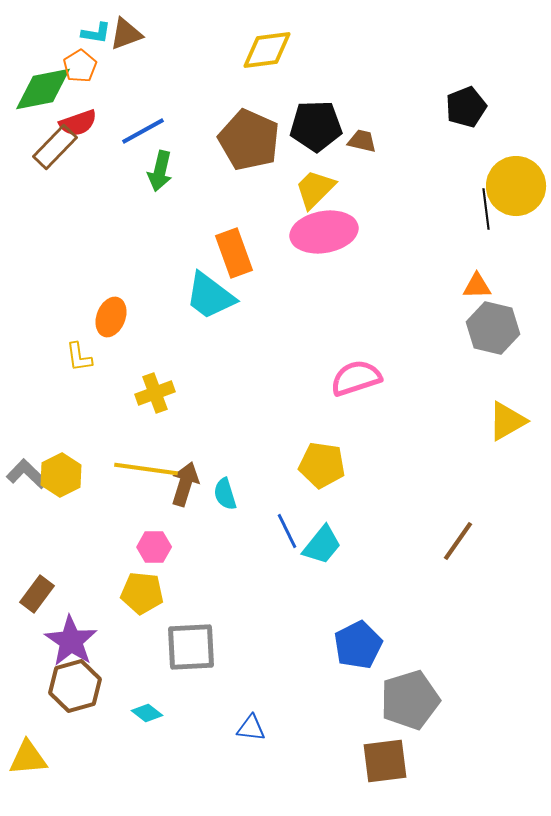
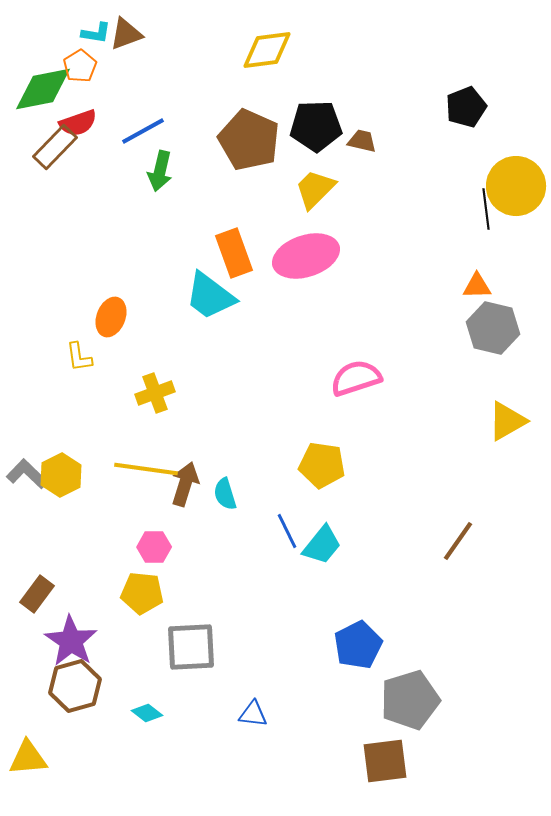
pink ellipse at (324, 232): moved 18 px left, 24 px down; rotated 8 degrees counterclockwise
blue triangle at (251, 728): moved 2 px right, 14 px up
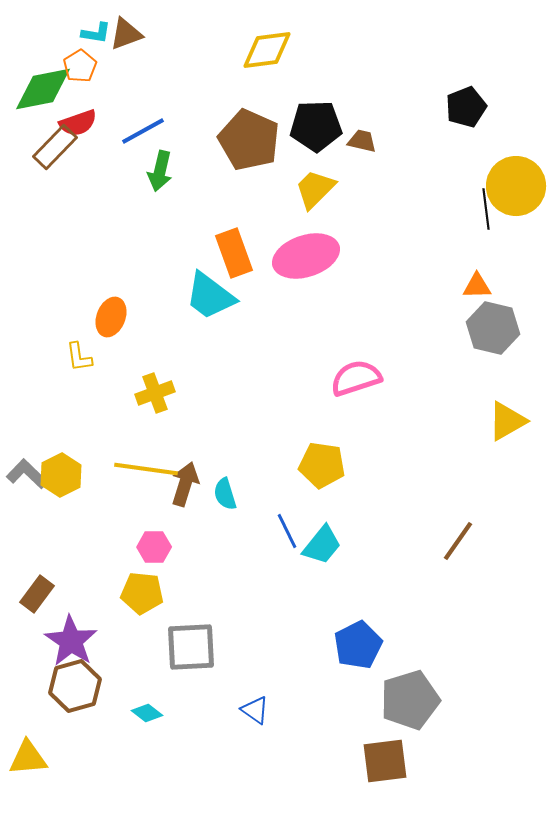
blue triangle at (253, 714): moved 2 px right, 4 px up; rotated 28 degrees clockwise
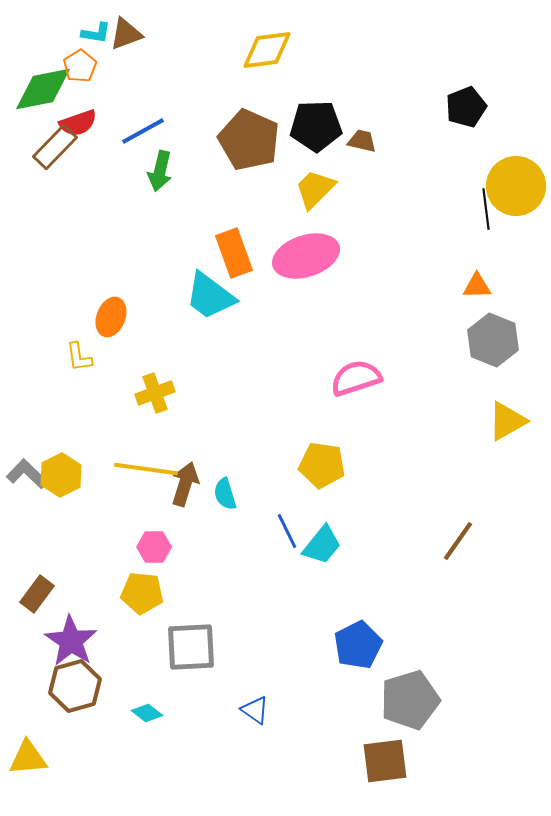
gray hexagon at (493, 328): moved 12 px down; rotated 9 degrees clockwise
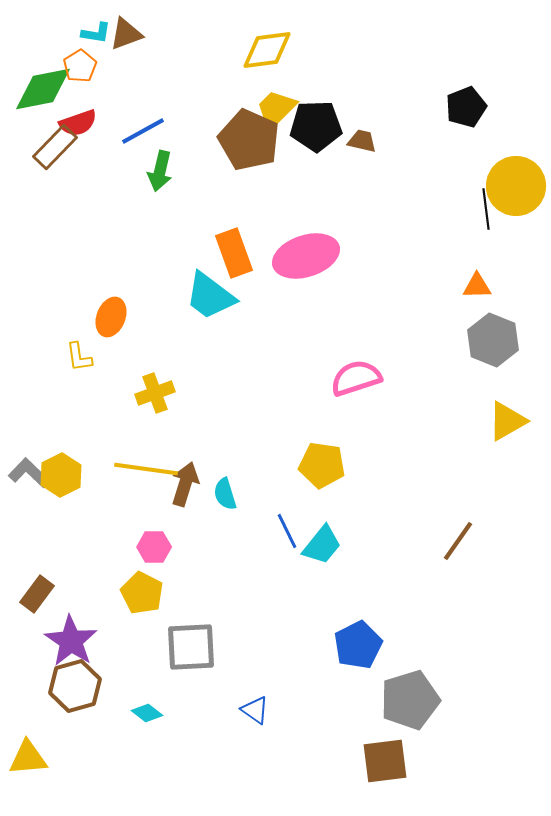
yellow trapezoid at (315, 189): moved 39 px left, 80 px up
gray L-shape at (27, 474): moved 2 px right, 1 px up
yellow pentagon at (142, 593): rotated 21 degrees clockwise
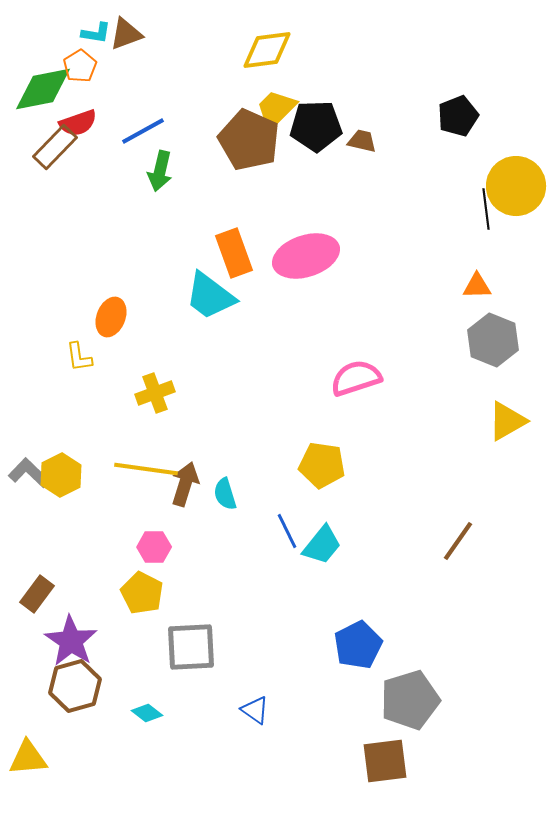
black pentagon at (466, 107): moved 8 px left, 9 px down
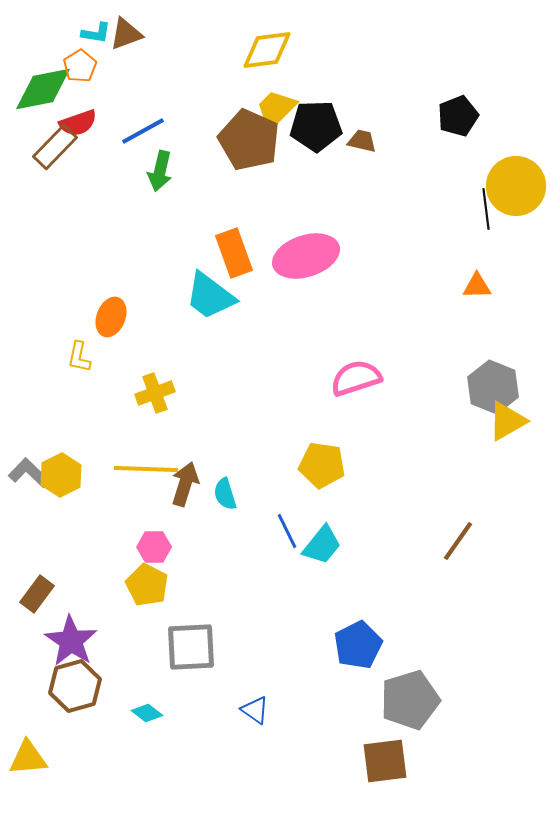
gray hexagon at (493, 340): moved 47 px down
yellow L-shape at (79, 357): rotated 20 degrees clockwise
yellow line at (146, 469): rotated 6 degrees counterclockwise
yellow pentagon at (142, 593): moved 5 px right, 8 px up
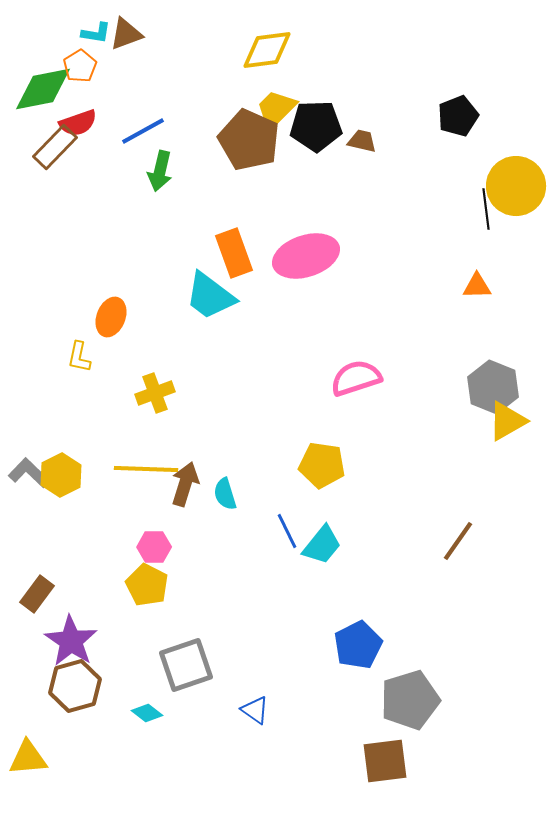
gray square at (191, 647): moved 5 px left, 18 px down; rotated 16 degrees counterclockwise
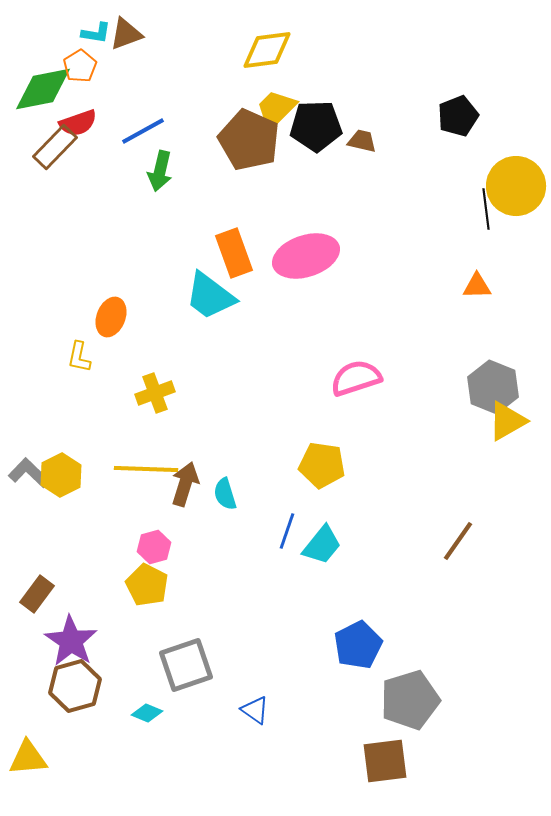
blue line at (287, 531): rotated 45 degrees clockwise
pink hexagon at (154, 547): rotated 16 degrees counterclockwise
cyan diamond at (147, 713): rotated 16 degrees counterclockwise
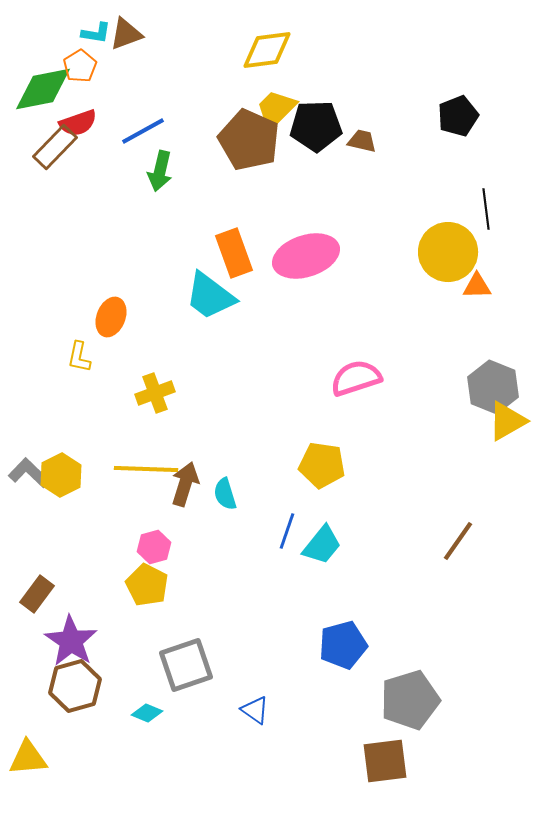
yellow circle at (516, 186): moved 68 px left, 66 px down
blue pentagon at (358, 645): moved 15 px left; rotated 12 degrees clockwise
